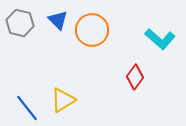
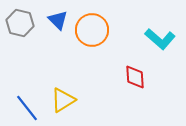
red diamond: rotated 40 degrees counterclockwise
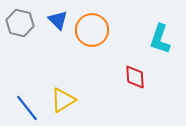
cyan L-shape: rotated 68 degrees clockwise
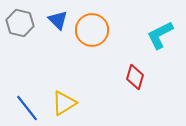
cyan L-shape: moved 4 px up; rotated 44 degrees clockwise
red diamond: rotated 20 degrees clockwise
yellow triangle: moved 1 px right, 3 px down
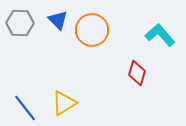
gray hexagon: rotated 12 degrees counterclockwise
cyan L-shape: rotated 76 degrees clockwise
red diamond: moved 2 px right, 4 px up
blue line: moved 2 px left
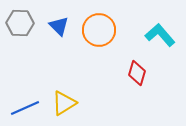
blue triangle: moved 1 px right, 6 px down
orange circle: moved 7 px right
blue line: rotated 76 degrees counterclockwise
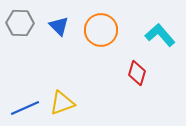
orange circle: moved 2 px right
yellow triangle: moved 2 px left; rotated 12 degrees clockwise
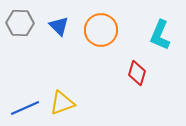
cyan L-shape: rotated 116 degrees counterclockwise
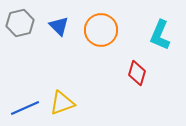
gray hexagon: rotated 16 degrees counterclockwise
